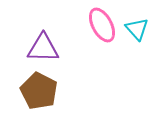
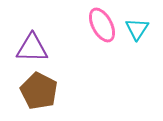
cyan triangle: rotated 15 degrees clockwise
purple triangle: moved 11 px left
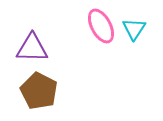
pink ellipse: moved 1 px left, 1 px down
cyan triangle: moved 3 px left
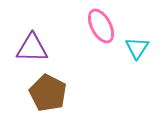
cyan triangle: moved 3 px right, 19 px down
brown pentagon: moved 9 px right, 2 px down
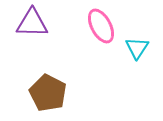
purple triangle: moved 25 px up
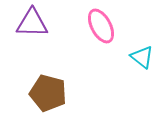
cyan triangle: moved 5 px right, 9 px down; rotated 25 degrees counterclockwise
brown pentagon: rotated 12 degrees counterclockwise
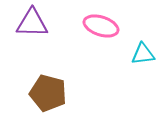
pink ellipse: rotated 44 degrees counterclockwise
cyan triangle: moved 1 px right, 3 px up; rotated 45 degrees counterclockwise
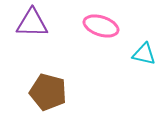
cyan triangle: moved 1 px right; rotated 20 degrees clockwise
brown pentagon: moved 1 px up
